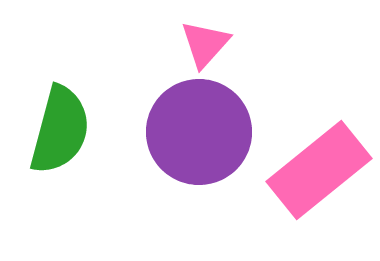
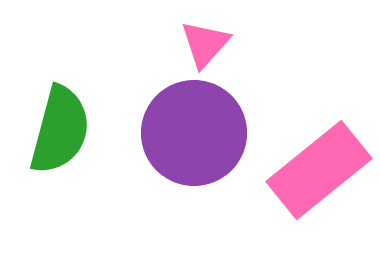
purple circle: moved 5 px left, 1 px down
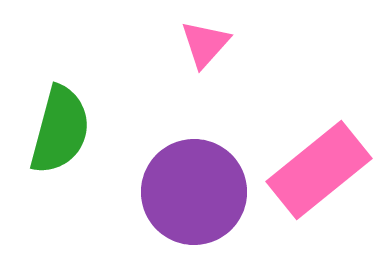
purple circle: moved 59 px down
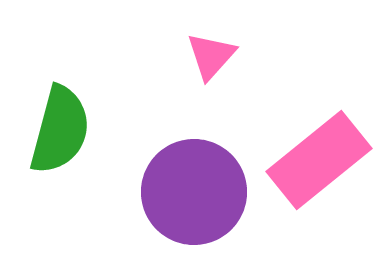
pink triangle: moved 6 px right, 12 px down
pink rectangle: moved 10 px up
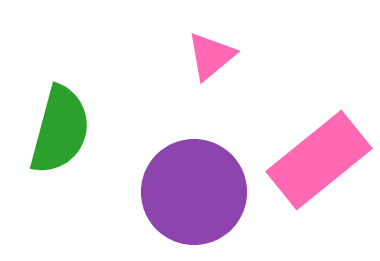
pink triangle: rotated 8 degrees clockwise
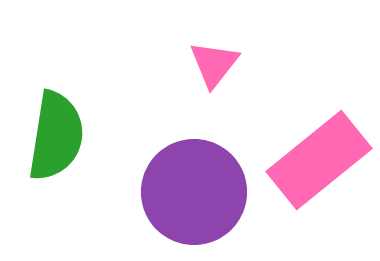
pink triangle: moved 3 px right, 8 px down; rotated 12 degrees counterclockwise
green semicircle: moved 4 px left, 6 px down; rotated 6 degrees counterclockwise
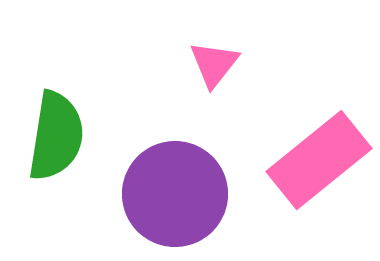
purple circle: moved 19 px left, 2 px down
